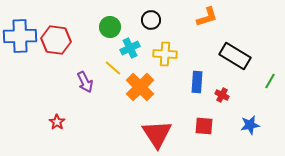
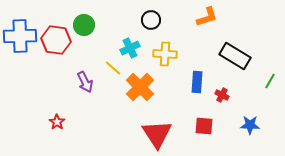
green circle: moved 26 px left, 2 px up
blue star: rotated 12 degrees clockwise
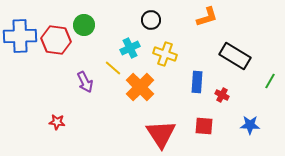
yellow cross: rotated 15 degrees clockwise
red star: rotated 28 degrees counterclockwise
red triangle: moved 4 px right
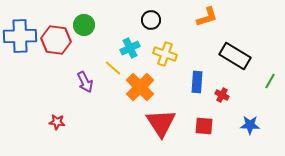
red triangle: moved 11 px up
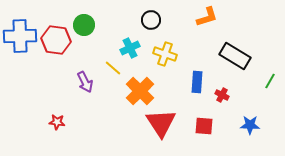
orange cross: moved 4 px down
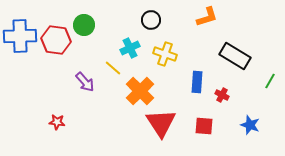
purple arrow: rotated 15 degrees counterclockwise
blue star: rotated 18 degrees clockwise
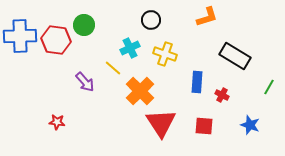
green line: moved 1 px left, 6 px down
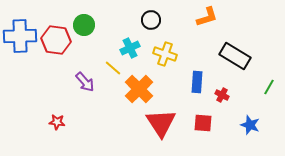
orange cross: moved 1 px left, 2 px up
red square: moved 1 px left, 3 px up
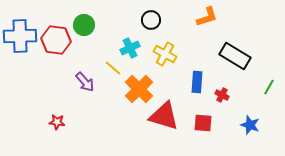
yellow cross: rotated 10 degrees clockwise
red triangle: moved 3 px right, 7 px up; rotated 40 degrees counterclockwise
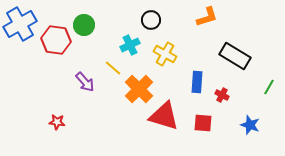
blue cross: moved 12 px up; rotated 28 degrees counterclockwise
cyan cross: moved 3 px up
